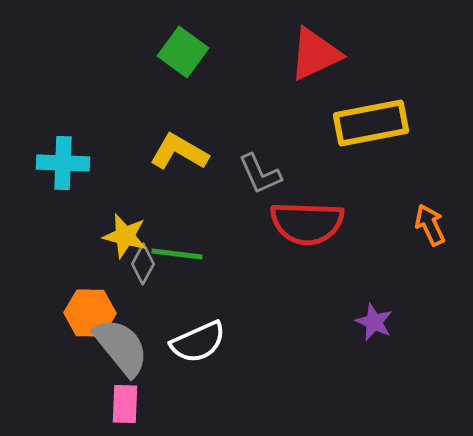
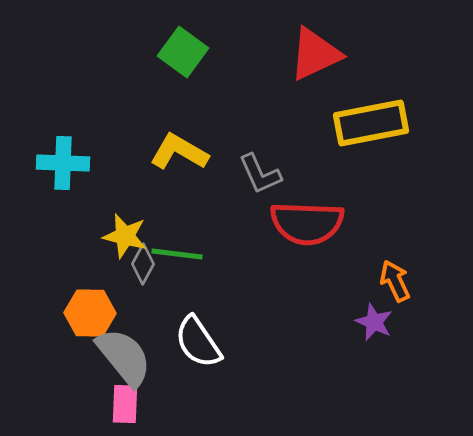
orange arrow: moved 35 px left, 56 px down
white semicircle: rotated 80 degrees clockwise
gray semicircle: moved 3 px right, 10 px down
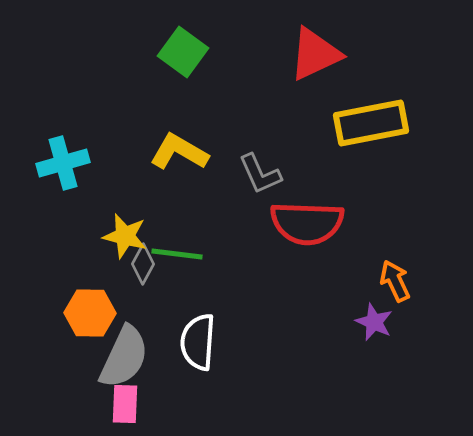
cyan cross: rotated 18 degrees counterclockwise
white semicircle: rotated 38 degrees clockwise
gray semicircle: rotated 64 degrees clockwise
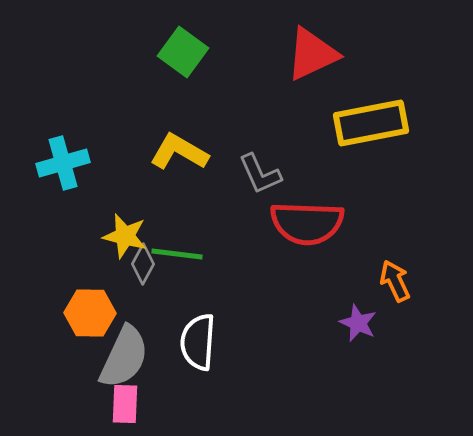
red triangle: moved 3 px left
purple star: moved 16 px left, 1 px down
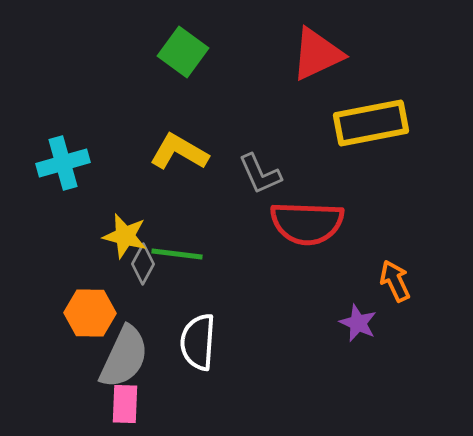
red triangle: moved 5 px right
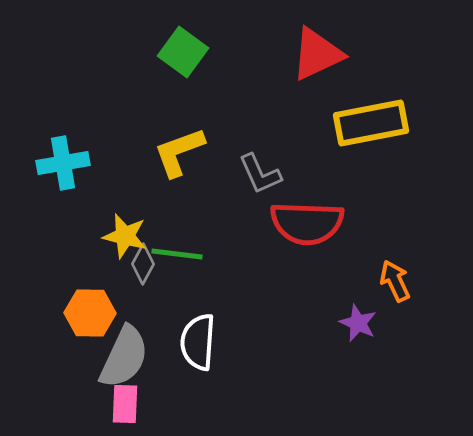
yellow L-shape: rotated 50 degrees counterclockwise
cyan cross: rotated 6 degrees clockwise
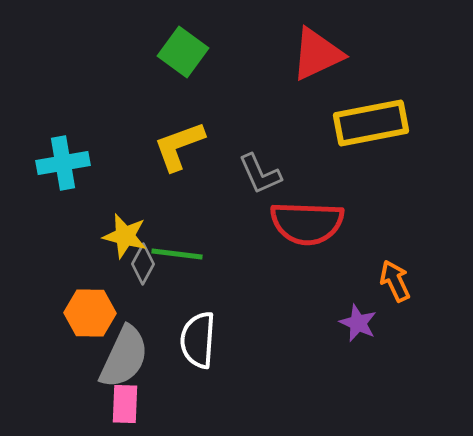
yellow L-shape: moved 6 px up
white semicircle: moved 2 px up
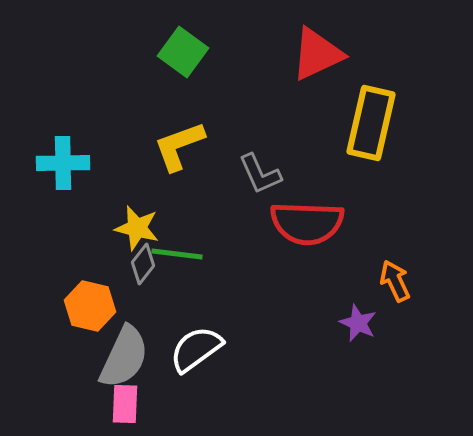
yellow rectangle: rotated 66 degrees counterclockwise
cyan cross: rotated 9 degrees clockwise
yellow star: moved 12 px right, 8 px up
gray diamond: rotated 9 degrees clockwise
orange hexagon: moved 7 px up; rotated 12 degrees clockwise
white semicircle: moved 2 px left, 9 px down; rotated 50 degrees clockwise
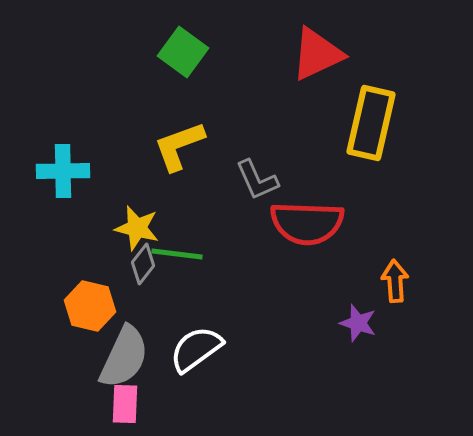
cyan cross: moved 8 px down
gray L-shape: moved 3 px left, 6 px down
orange arrow: rotated 21 degrees clockwise
purple star: rotated 6 degrees counterclockwise
